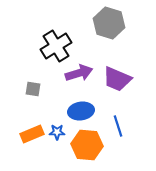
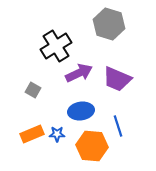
gray hexagon: moved 1 px down
purple arrow: rotated 8 degrees counterclockwise
gray square: moved 1 px down; rotated 21 degrees clockwise
blue star: moved 2 px down
orange hexagon: moved 5 px right, 1 px down
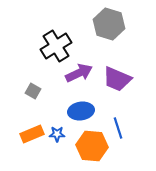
gray square: moved 1 px down
blue line: moved 2 px down
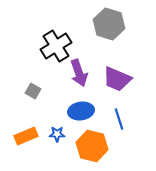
purple arrow: rotated 96 degrees clockwise
blue line: moved 1 px right, 9 px up
orange rectangle: moved 6 px left, 2 px down
orange hexagon: rotated 8 degrees clockwise
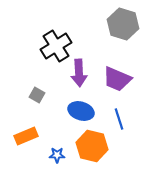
gray hexagon: moved 14 px right
purple arrow: rotated 16 degrees clockwise
gray square: moved 4 px right, 4 px down
blue ellipse: rotated 25 degrees clockwise
blue star: moved 21 px down
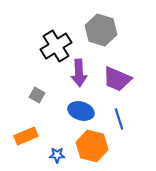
gray hexagon: moved 22 px left, 6 px down
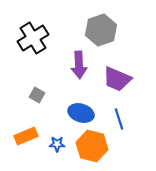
gray hexagon: rotated 24 degrees clockwise
black cross: moved 23 px left, 8 px up
purple arrow: moved 8 px up
blue ellipse: moved 2 px down
blue star: moved 11 px up
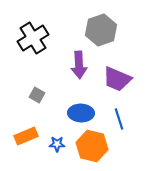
blue ellipse: rotated 15 degrees counterclockwise
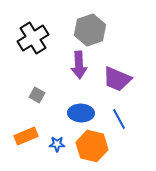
gray hexagon: moved 11 px left
blue line: rotated 10 degrees counterclockwise
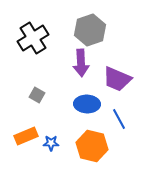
purple arrow: moved 2 px right, 2 px up
blue ellipse: moved 6 px right, 9 px up
blue star: moved 6 px left, 1 px up
